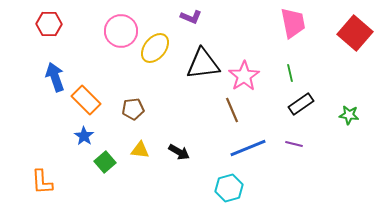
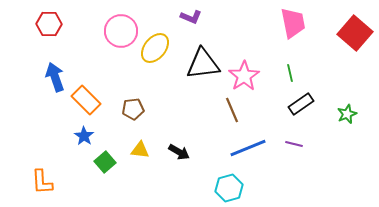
green star: moved 2 px left, 1 px up; rotated 30 degrees counterclockwise
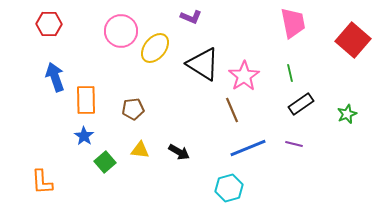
red square: moved 2 px left, 7 px down
black triangle: rotated 39 degrees clockwise
orange rectangle: rotated 44 degrees clockwise
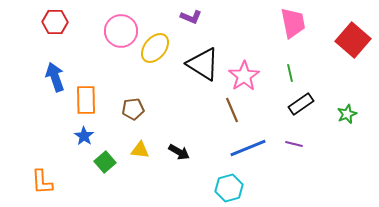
red hexagon: moved 6 px right, 2 px up
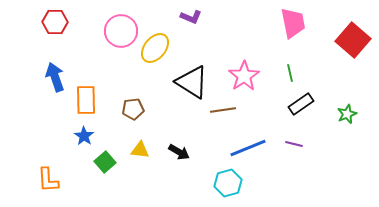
black triangle: moved 11 px left, 18 px down
brown line: moved 9 px left; rotated 75 degrees counterclockwise
orange L-shape: moved 6 px right, 2 px up
cyan hexagon: moved 1 px left, 5 px up
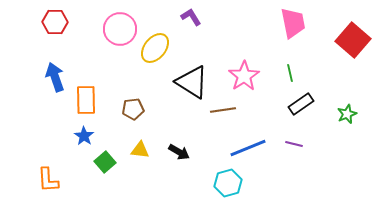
purple L-shape: rotated 145 degrees counterclockwise
pink circle: moved 1 px left, 2 px up
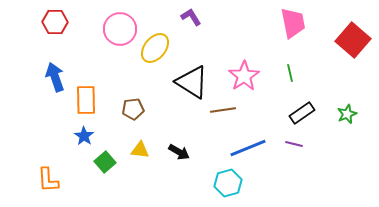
black rectangle: moved 1 px right, 9 px down
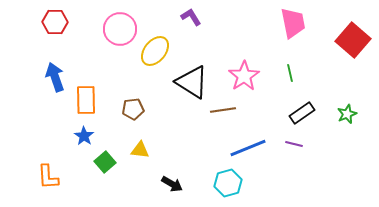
yellow ellipse: moved 3 px down
black arrow: moved 7 px left, 32 px down
orange L-shape: moved 3 px up
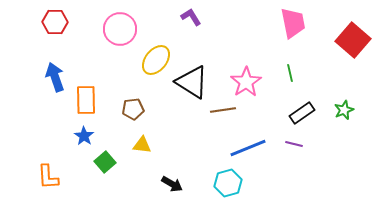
yellow ellipse: moved 1 px right, 9 px down
pink star: moved 2 px right, 6 px down
green star: moved 3 px left, 4 px up
yellow triangle: moved 2 px right, 5 px up
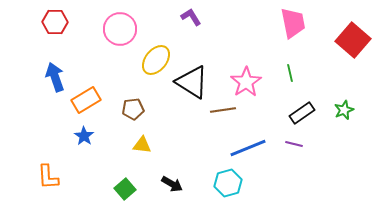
orange rectangle: rotated 60 degrees clockwise
green square: moved 20 px right, 27 px down
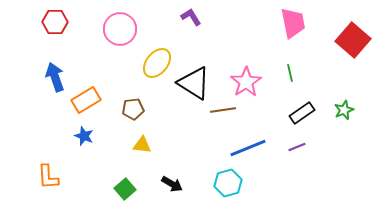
yellow ellipse: moved 1 px right, 3 px down
black triangle: moved 2 px right, 1 px down
blue star: rotated 12 degrees counterclockwise
purple line: moved 3 px right, 3 px down; rotated 36 degrees counterclockwise
